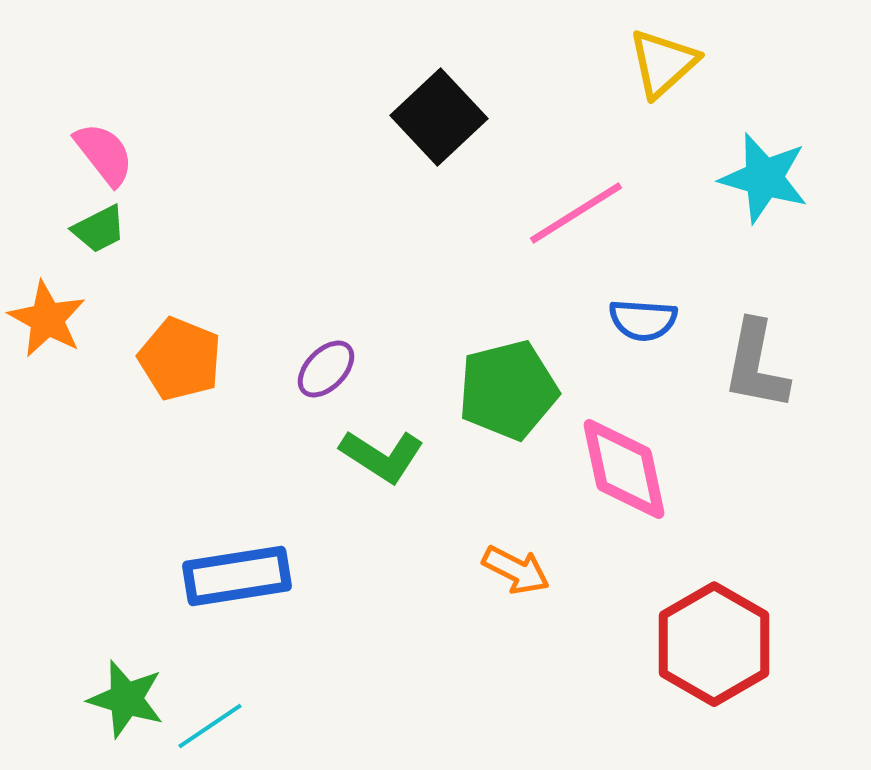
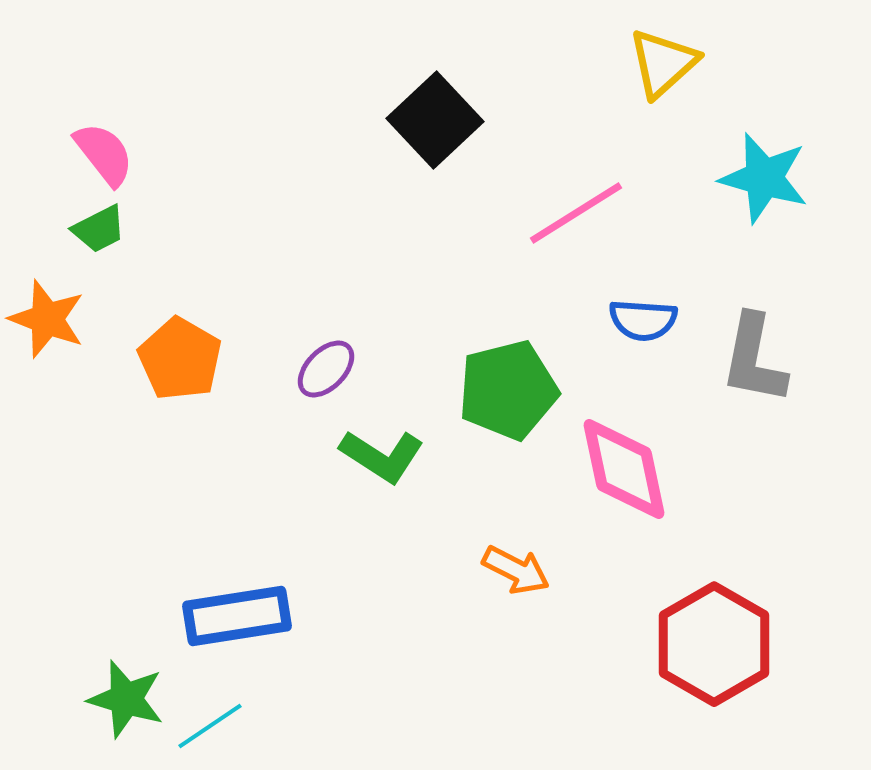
black square: moved 4 px left, 3 px down
orange star: rotated 8 degrees counterclockwise
orange pentagon: rotated 8 degrees clockwise
gray L-shape: moved 2 px left, 6 px up
blue rectangle: moved 40 px down
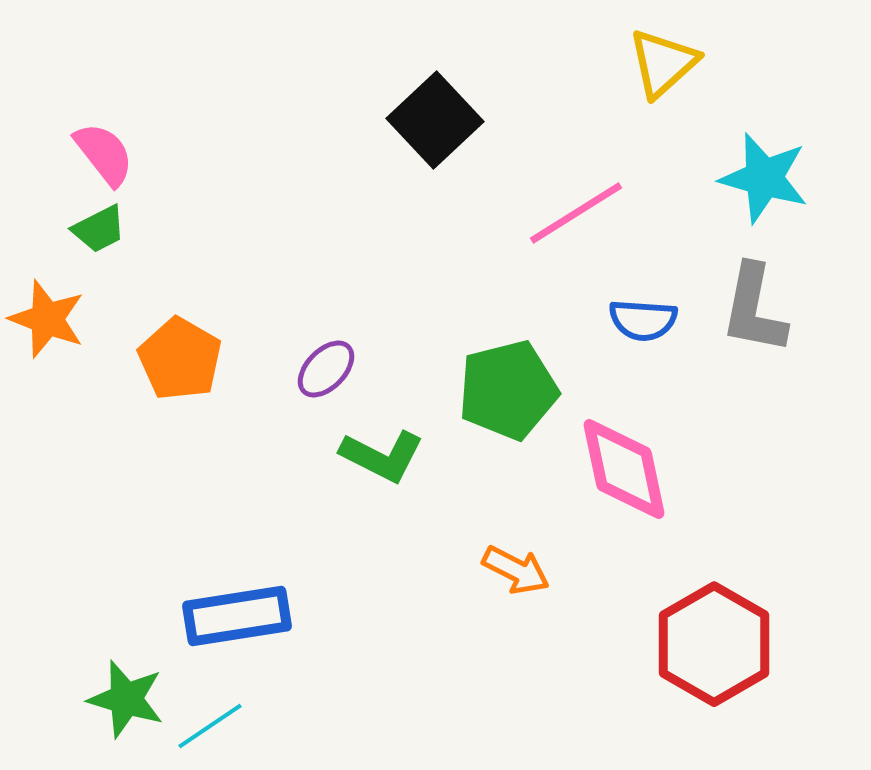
gray L-shape: moved 50 px up
green L-shape: rotated 6 degrees counterclockwise
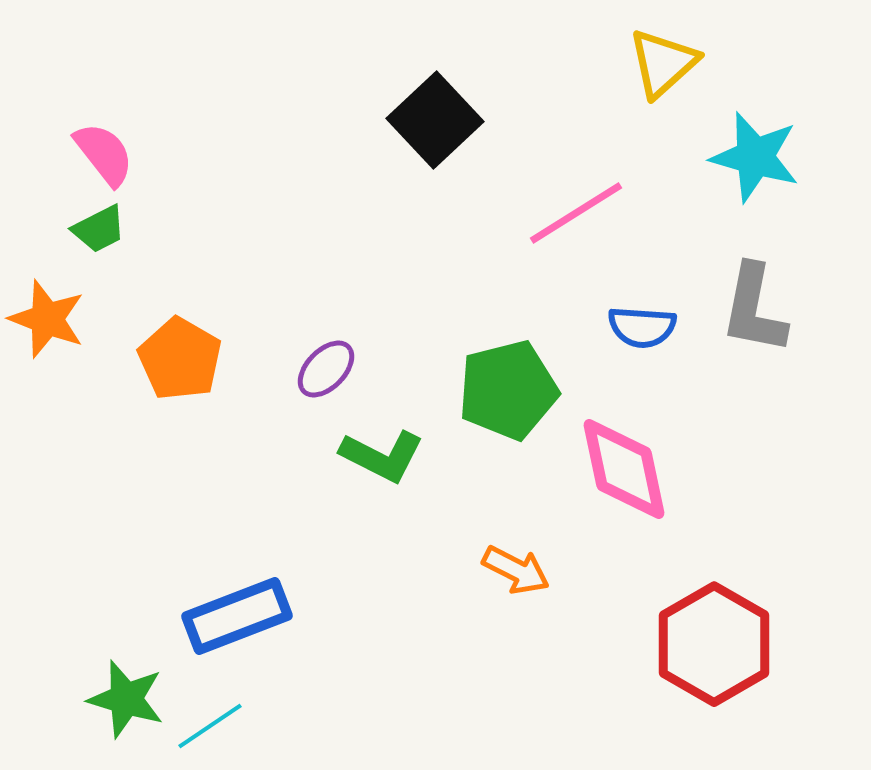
cyan star: moved 9 px left, 21 px up
blue semicircle: moved 1 px left, 7 px down
blue rectangle: rotated 12 degrees counterclockwise
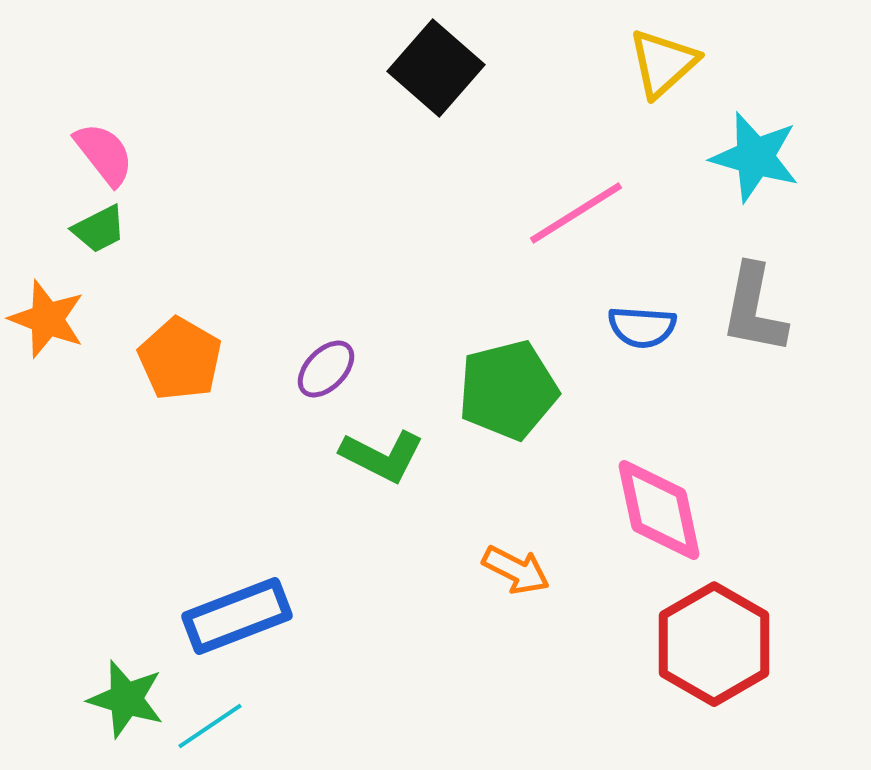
black square: moved 1 px right, 52 px up; rotated 6 degrees counterclockwise
pink diamond: moved 35 px right, 41 px down
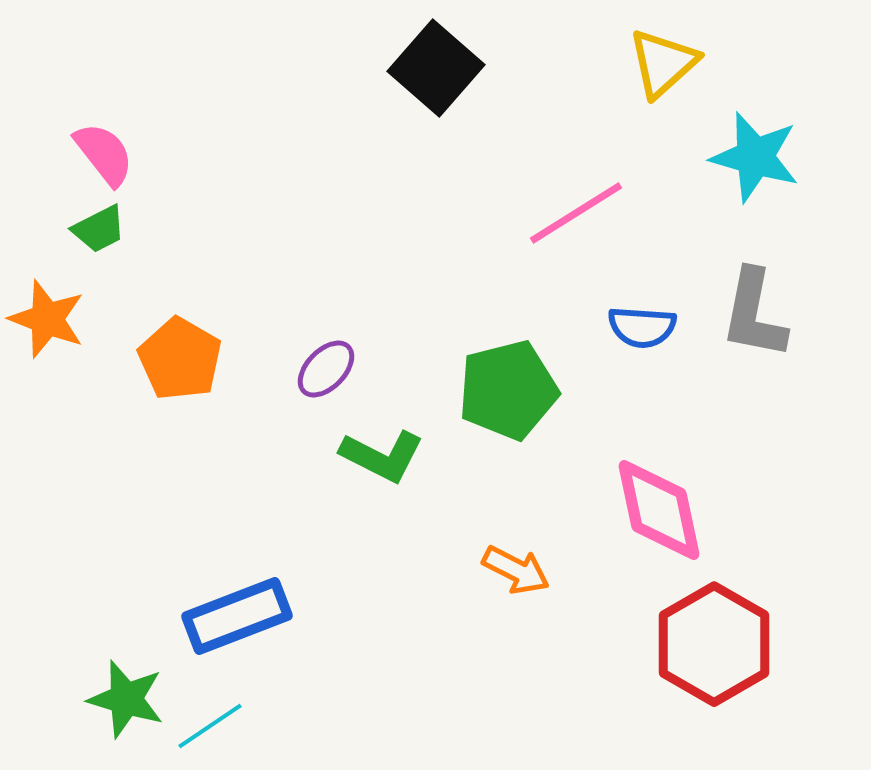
gray L-shape: moved 5 px down
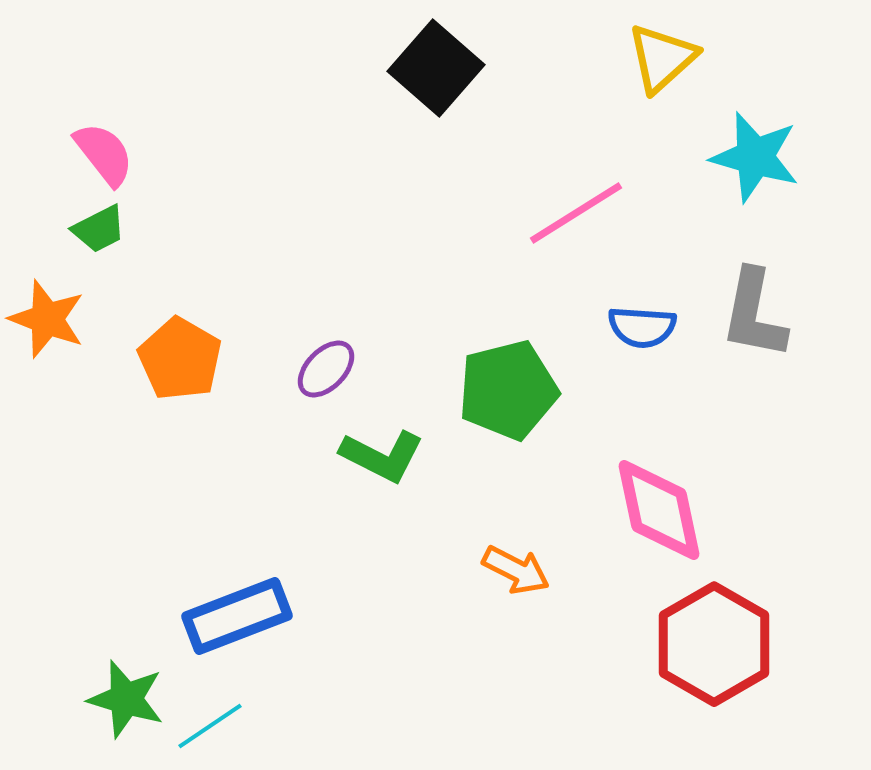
yellow triangle: moved 1 px left, 5 px up
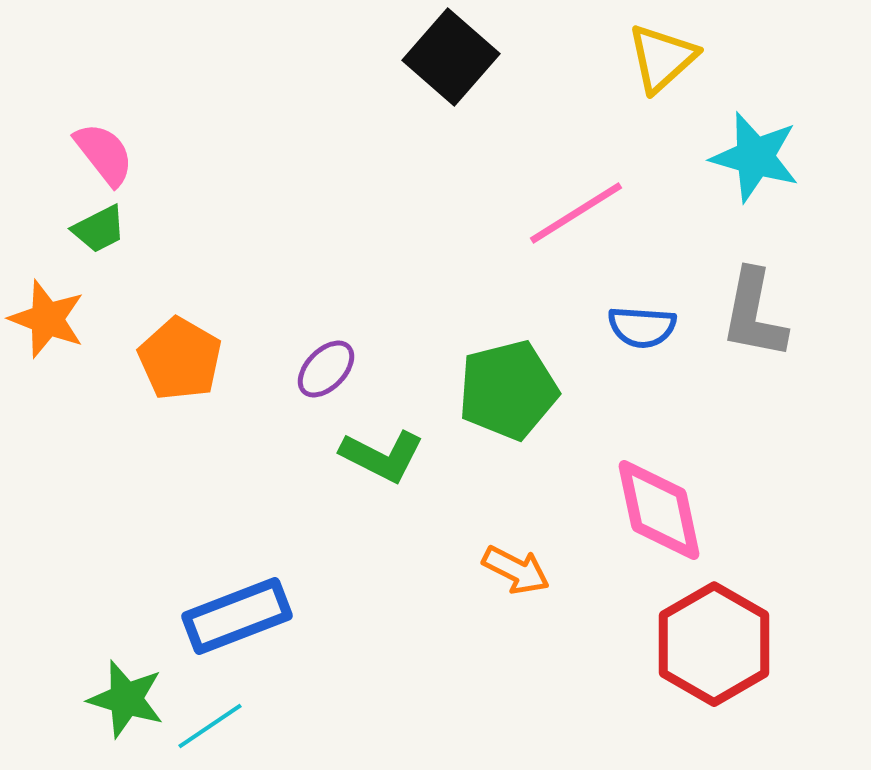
black square: moved 15 px right, 11 px up
